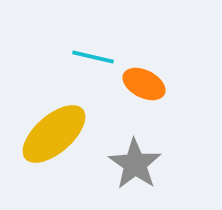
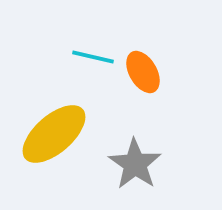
orange ellipse: moved 1 px left, 12 px up; rotated 33 degrees clockwise
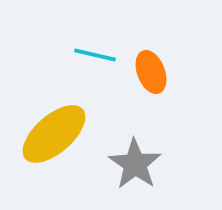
cyan line: moved 2 px right, 2 px up
orange ellipse: moved 8 px right; rotated 9 degrees clockwise
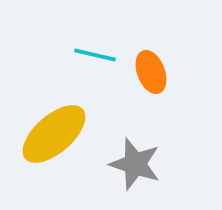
gray star: rotated 16 degrees counterclockwise
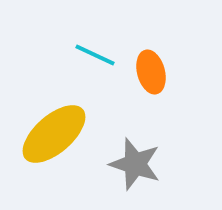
cyan line: rotated 12 degrees clockwise
orange ellipse: rotated 6 degrees clockwise
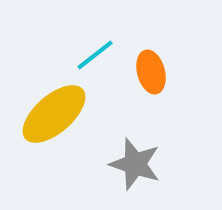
cyan line: rotated 63 degrees counterclockwise
yellow ellipse: moved 20 px up
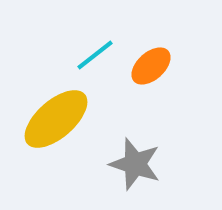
orange ellipse: moved 6 px up; rotated 63 degrees clockwise
yellow ellipse: moved 2 px right, 5 px down
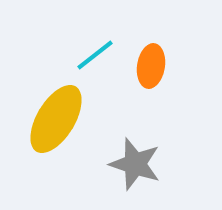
orange ellipse: rotated 39 degrees counterclockwise
yellow ellipse: rotated 18 degrees counterclockwise
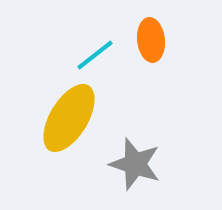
orange ellipse: moved 26 px up; rotated 15 degrees counterclockwise
yellow ellipse: moved 13 px right, 1 px up
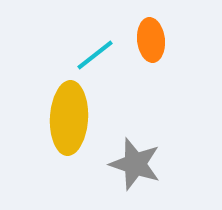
yellow ellipse: rotated 28 degrees counterclockwise
